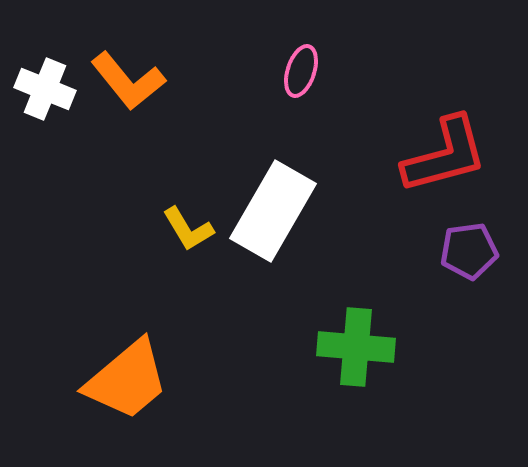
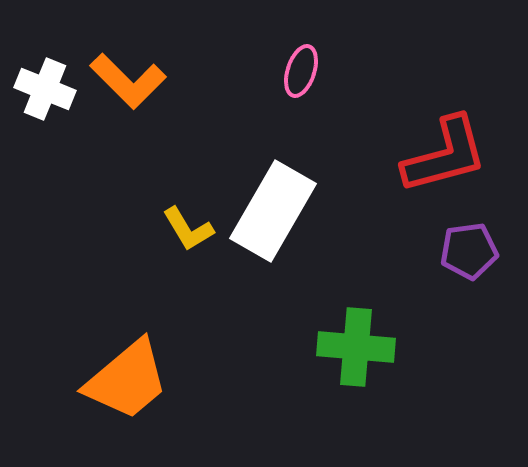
orange L-shape: rotated 6 degrees counterclockwise
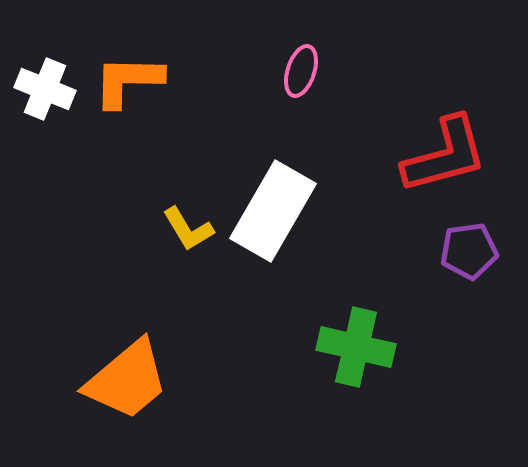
orange L-shape: rotated 136 degrees clockwise
green cross: rotated 8 degrees clockwise
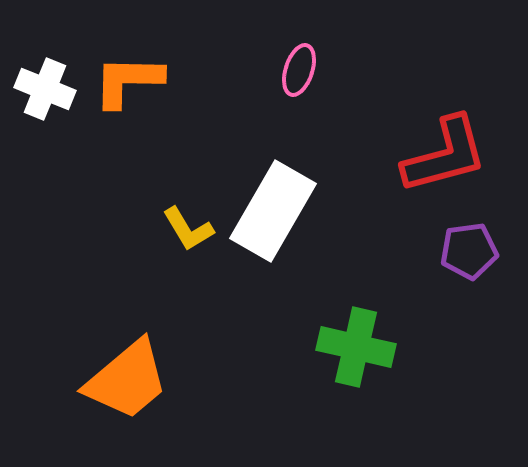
pink ellipse: moved 2 px left, 1 px up
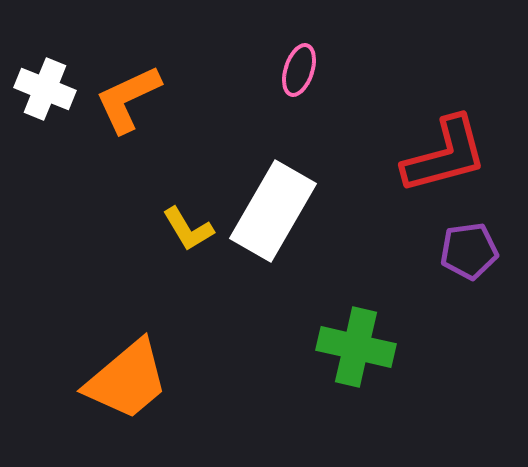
orange L-shape: moved 18 px down; rotated 26 degrees counterclockwise
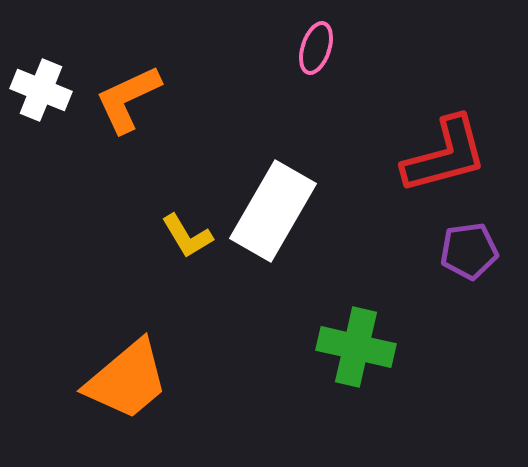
pink ellipse: moved 17 px right, 22 px up
white cross: moved 4 px left, 1 px down
yellow L-shape: moved 1 px left, 7 px down
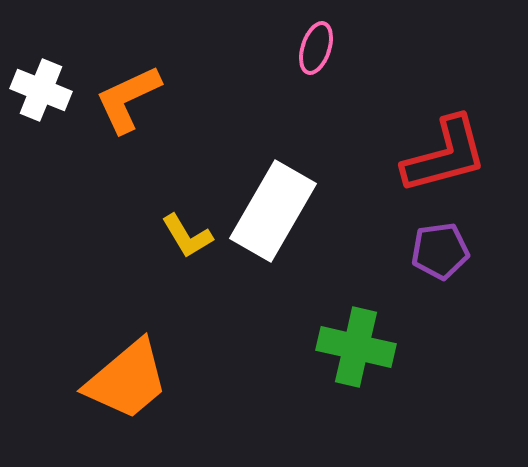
purple pentagon: moved 29 px left
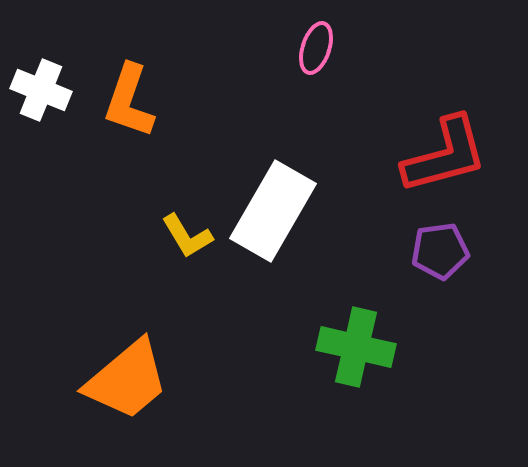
orange L-shape: moved 1 px right, 2 px down; rotated 46 degrees counterclockwise
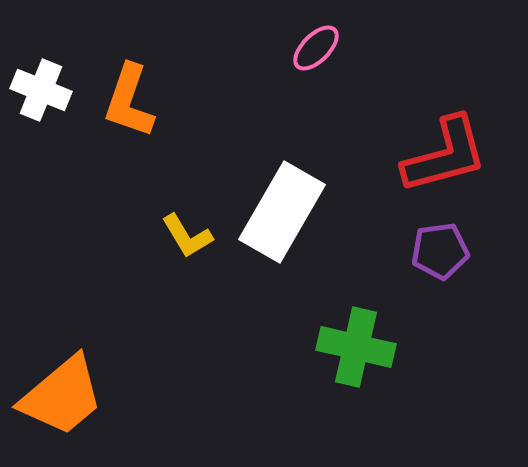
pink ellipse: rotated 27 degrees clockwise
white rectangle: moved 9 px right, 1 px down
orange trapezoid: moved 65 px left, 16 px down
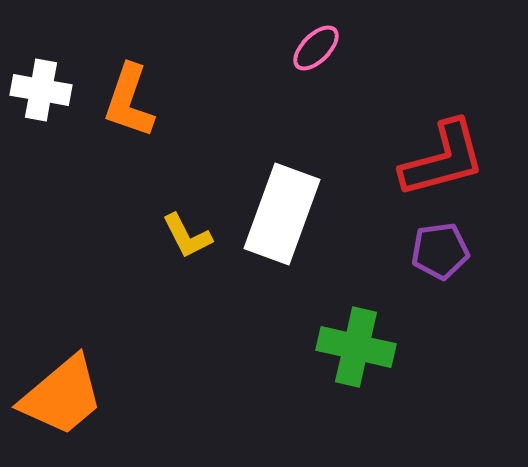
white cross: rotated 12 degrees counterclockwise
red L-shape: moved 2 px left, 4 px down
white rectangle: moved 2 px down; rotated 10 degrees counterclockwise
yellow L-shape: rotated 4 degrees clockwise
